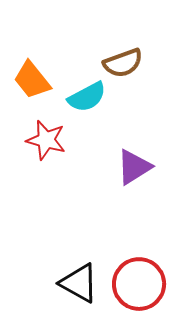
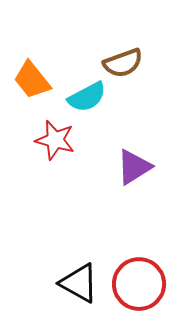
red star: moved 9 px right
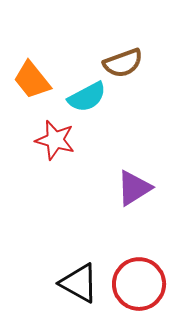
purple triangle: moved 21 px down
